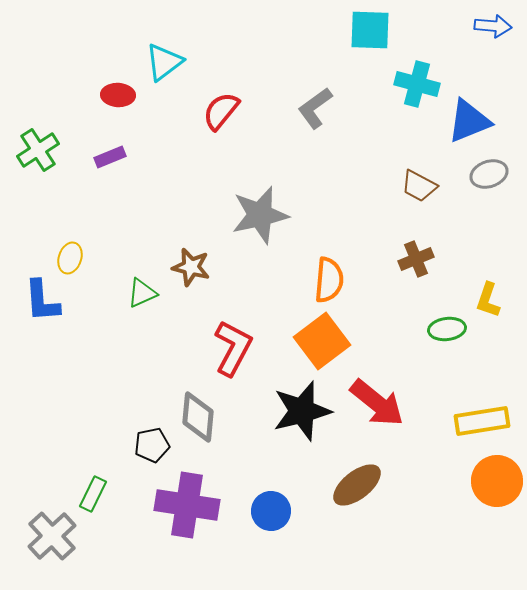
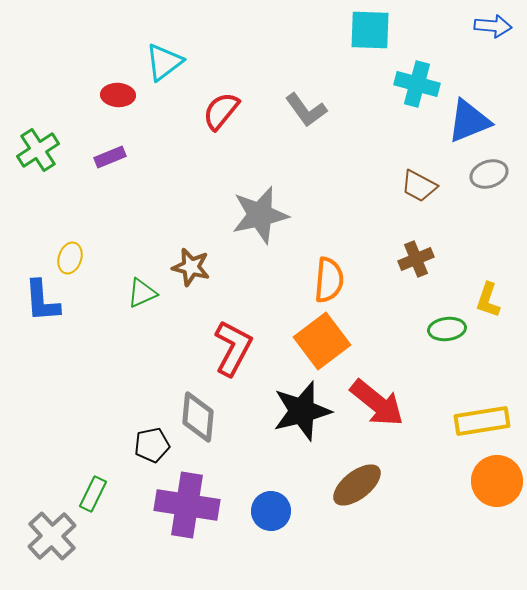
gray L-shape: moved 9 px left, 2 px down; rotated 90 degrees counterclockwise
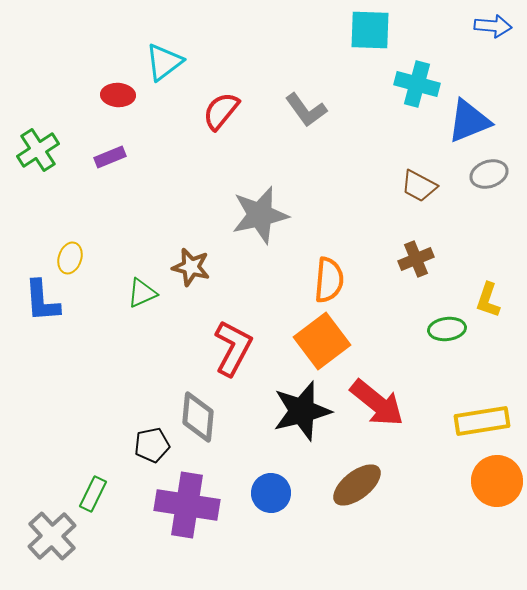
blue circle: moved 18 px up
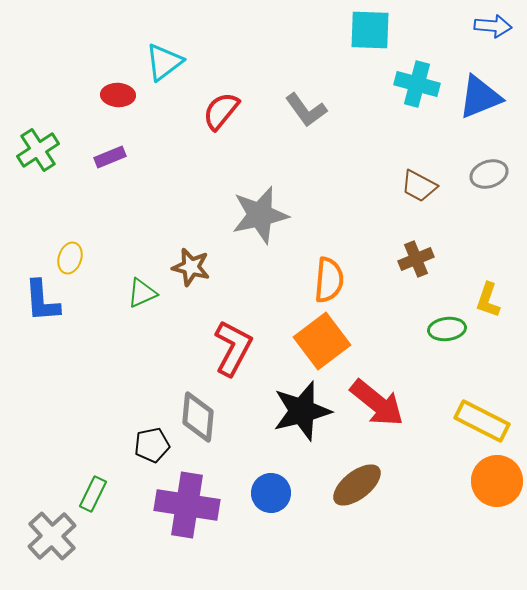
blue triangle: moved 11 px right, 24 px up
yellow rectangle: rotated 36 degrees clockwise
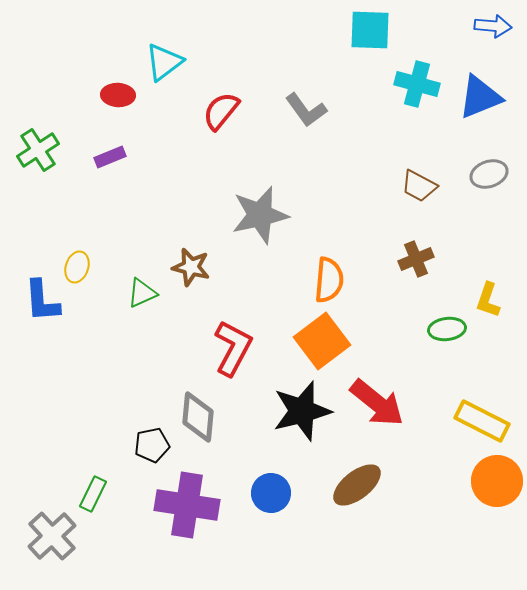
yellow ellipse: moved 7 px right, 9 px down
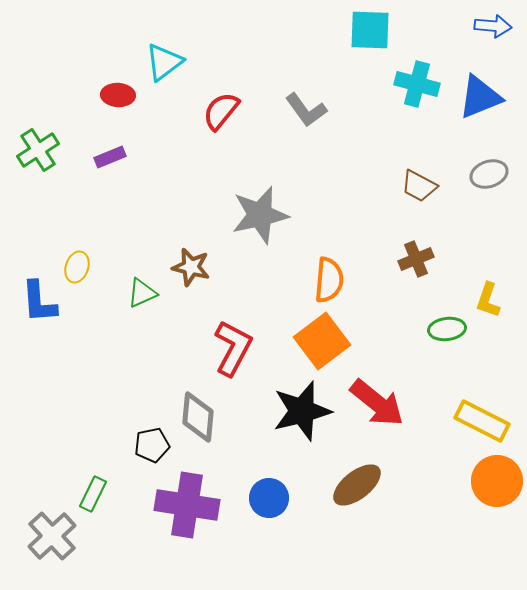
blue L-shape: moved 3 px left, 1 px down
blue circle: moved 2 px left, 5 px down
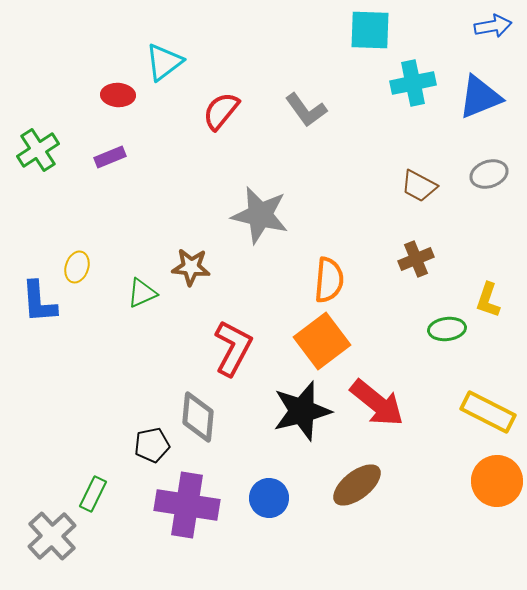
blue arrow: rotated 15 degrees counterclockwise
cyan cross: moved 4 px left, 1 px up; rotated 27 degrees counterclockwise
gray star: rotated 26 degrees clockwise
brown star: rotated 9 degrees counterclockwise
yellow rectangle: moved 6 px right, 9 px up
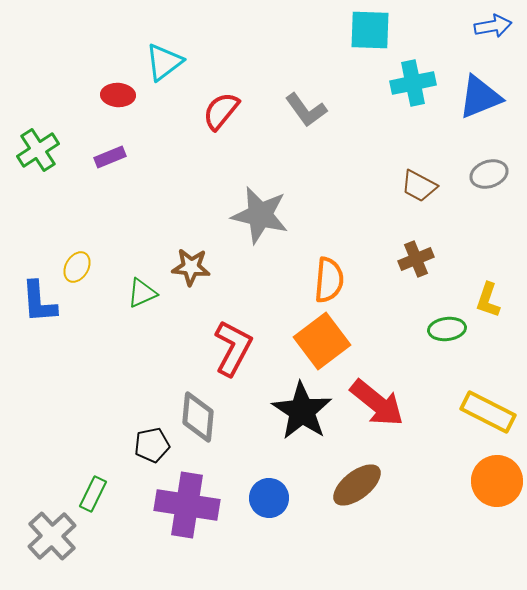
yellow ellipse: rotated 12 degrees clockwise
black star: rotated 24 degrees counterclockwise
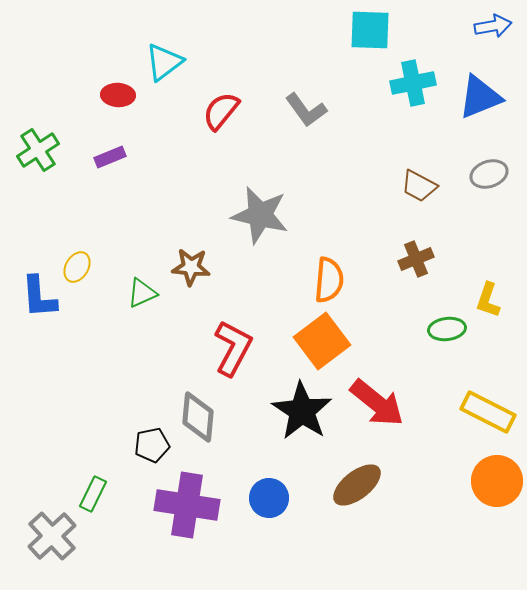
blue L-shape: moved 5 px up
